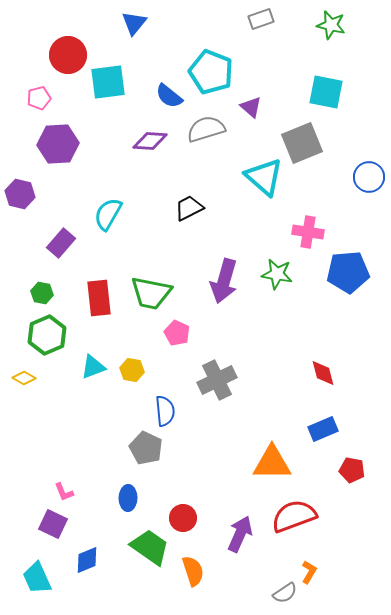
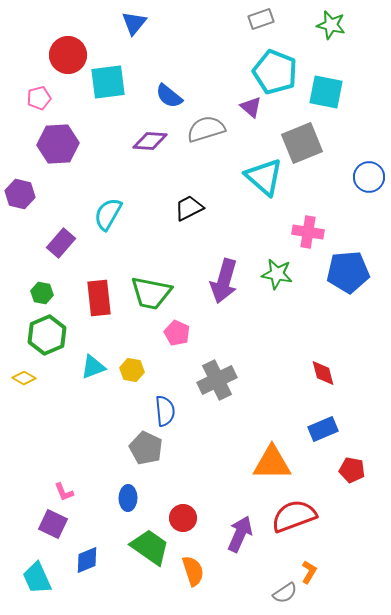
cyan pentagon at (211, 72): moved 64 px right
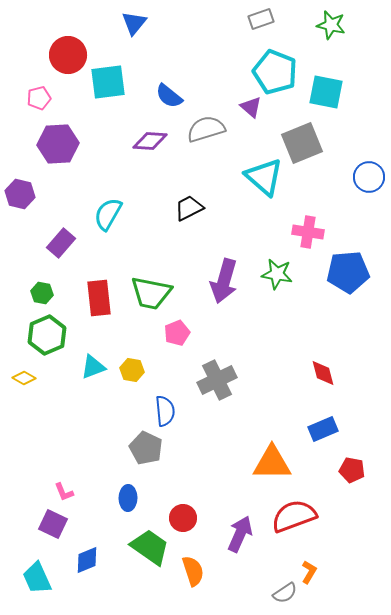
pink pentagon at (177, 333): rotated 25 degrees clockwise
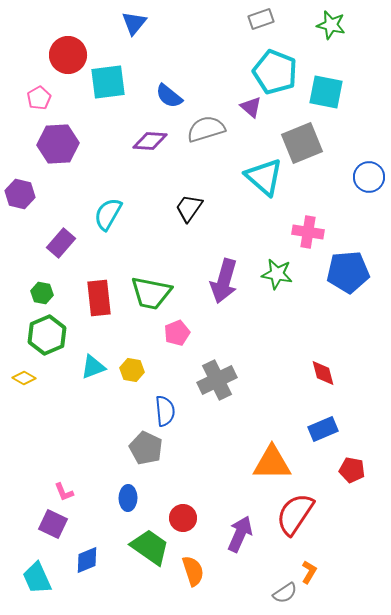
pink pentagon at (39, 98): rotated 15 degrees counterclockwise
black trapezoid at (189, 208): rotated 28 degrees counterclockwise
red semicircle at (294, 516): moved 1 px right, 2 px up; rotated 36 degrees counterclockwise
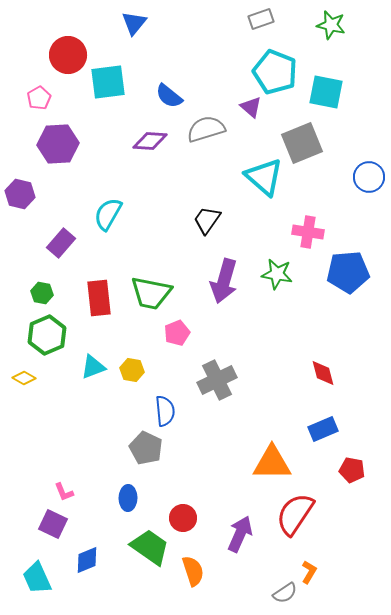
black trapezoid at (189, 208): moved 18 px right, 12 px down
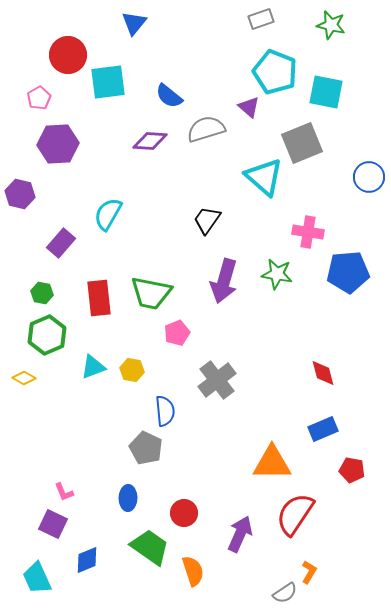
purple triangle at (251, 107): moved 2 px left
gray cross at (217, 380): rotated 12 degrees counterclockwise
red circle at (183, 518): moved 1 px right, 5 px up
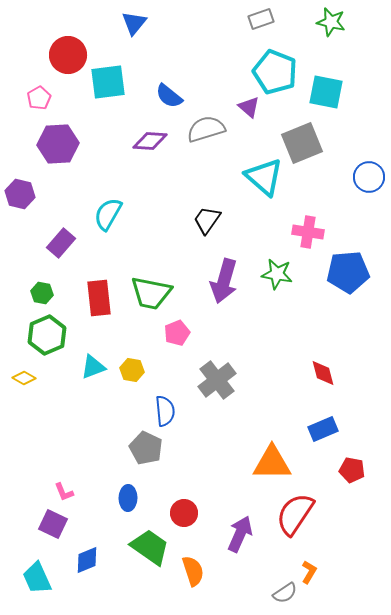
green star at (331, 25): moved 3 px up
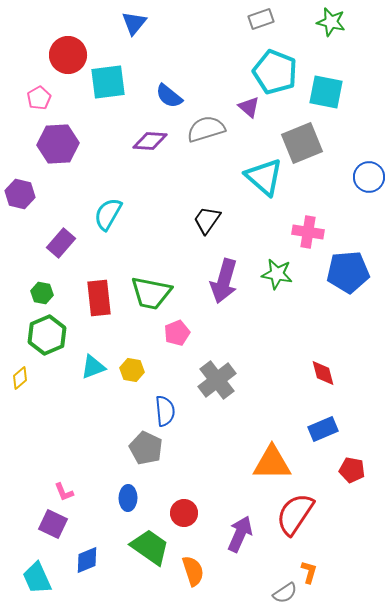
yellow diamond at (24, 378): moved 4 px left; rotated 70 degrees counterclockwise
orange L-shape at (309, 572): rotated 15 degrees counterclockwise
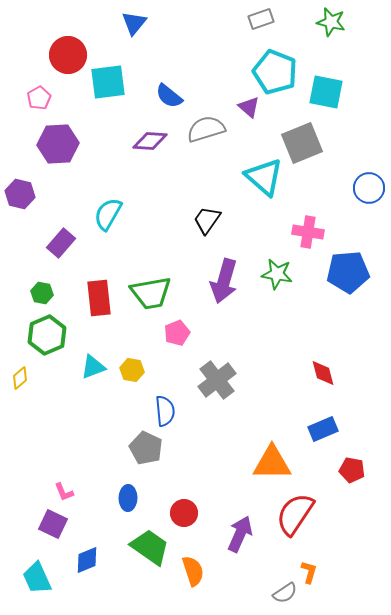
blue circle at (369, 177): moved 11 px down
green trapezoid at (151, 293): rotated 21 degrees counterclockwise
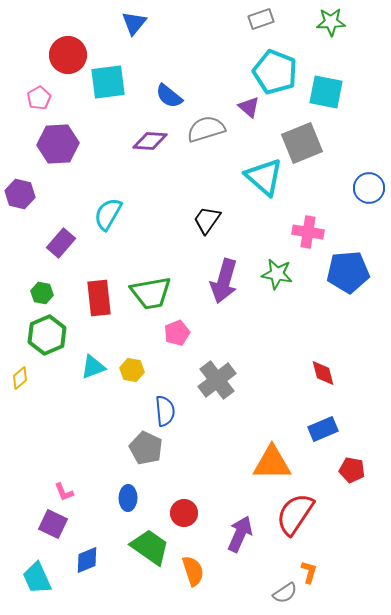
green star at (331, 22): rotated 16 degrees counterclockwise
